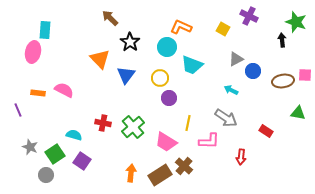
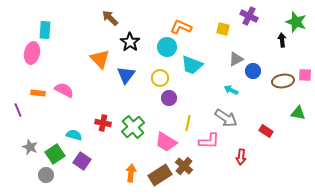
yellow square: rotated 16 degrees counterclockwise
pink ellipse: moved 1 px left, 1 px down
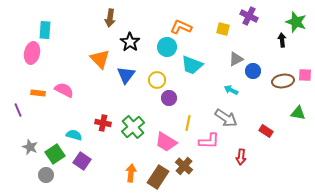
brown arrow: rotated 126 degrees counterclockwise
yellow circle: moved 3 px left, 2 px down
brown rectangle: moved 2 px left, 2 px down; rotated 25 degrees counterclockwise
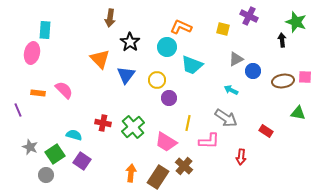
pink square: moved 2 px down
pink semicircle: rotated 18 degrees clockwise
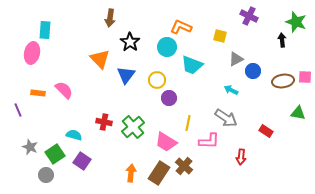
yellow square: moved 3 px left, 7 px down
red cross: moved 1 px right, 1 px up
brown rectangle: moved 1 px right, 4 px up
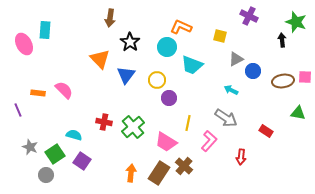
pink ellipse: moved 8 px left, 9 px up; rotated 40 degrees counterclockwise
pink L-shape: rotated 50 degrees counterclockwise
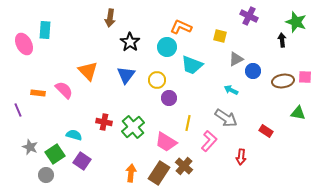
orange triangle: moved 12 px left, 12 px down
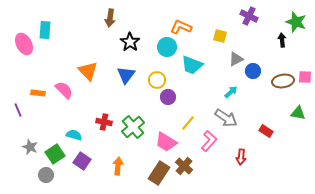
cyan arrow: moved 2 px down; rotated 112 degrees clockwise
purple circle: moved 1 px left, 1 px up
yellow line: rotated 28 degrees clockwise
orange arrow: moved 13 px left, 7 px up
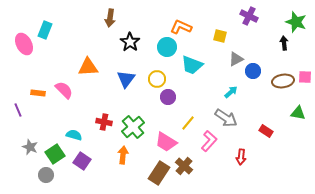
cyan rectangle: rotated 18 degrees clockwise
black arrow: moved 2 px right, 3 px down
orange triangle: moved 4 px up; rotated 50 degrees counterclockwise
blue triangle: moved 4 px down
yellow circle: moved 1 px up
orange arrow: moved 5 px right, 11 px up
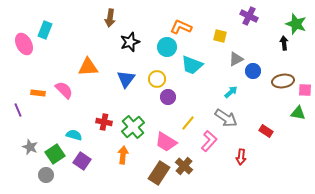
green star: moved 2 px down
black star: rotated 18 degrees clockwise
pink square: moved 13 px down
